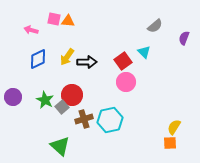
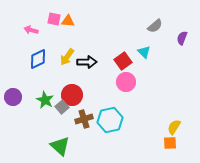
purple semicircle: moved 2 px left
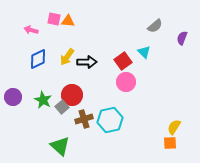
green star: moved 2 px left
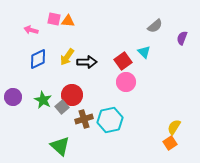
orange square: rotated 32 degrees counterclockwise
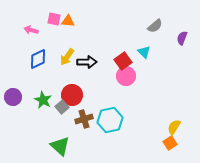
pink circle: moved 6 px up
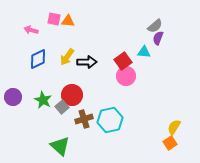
purple semicircle: moved 24 px left
cyan triangle: rotated 40 degrees counterclockwise
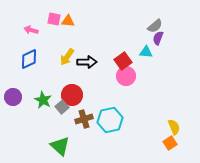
cyan triangle: moved 2 px right
blue diamond: moved 9 px left
yellow semicircle: rotated 126 degrees clockwise
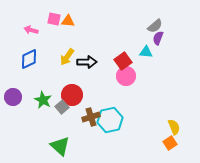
brown cross: moved 7 px right, 2 px up
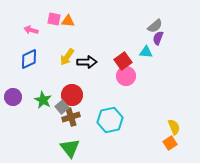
brown cross: moved 20 px left
green triangle: moved 10 px right, 2 px down; rotated 10 degrees clockwise
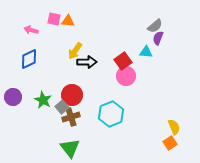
yellow arrow: moved 8 px right, 6 px up
cyan hexagon: moved 1 px right, 6 px up; rotated 10 degrees counterclockwise
